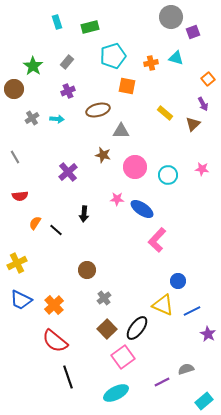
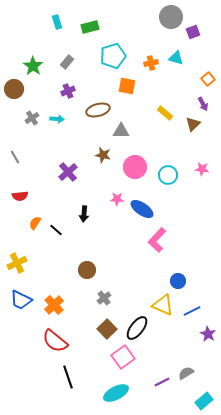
gray semicircle at (186, 369): moved 4 px down; rotated 14 degrees counterclockwise
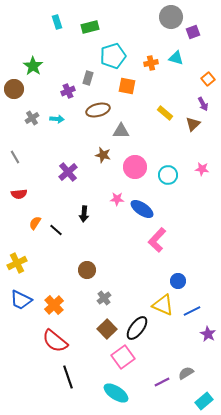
gray rectangle at (67, 62): moved 21 px right, 16 px down; rotated 24 degrees counterclockwise
red semicircle at (20, 196): moved 1 px left, 2 px up
cyan ellipse at (116, 393): rotated 60 degrees clockwise
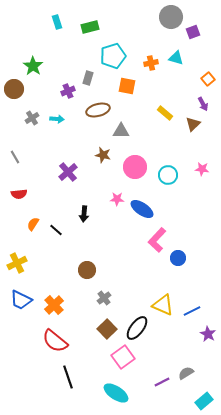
orange semicircle at (35, 223): moved 2 px left, 1 px down
blue circle at (178, 281): moved 23 px up
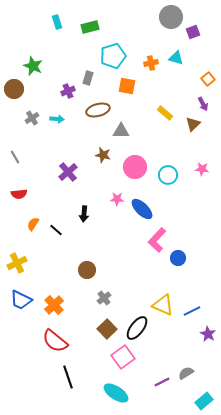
green star at (33, 66): rotated 12 degrees counterclockwise
blue ellipse at (142, 209): rotated 10 degrees clockwise
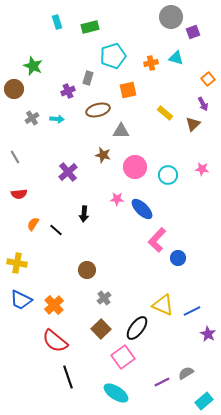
orange square at (127, 86): moved 1 px right, 4 px down; rotated 24 degrees counterclockwise
yellow cross at (17, 263): rotated 36 degrees clockwise
brown square at (107, 329): moved 6 px left
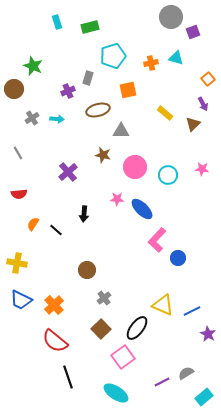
gray line at (15, 157): moved 3 px right, 4 px up
cyan rectangle at (204, 401): moved 4 px up
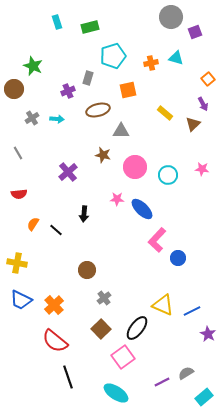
purple square at (193, 32): moved 2 px right
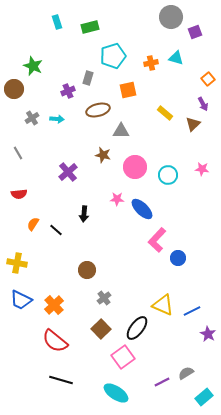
black line at (68, 377): moved 7 px left, 3 px down; rotated 55 degrees counterclockwise
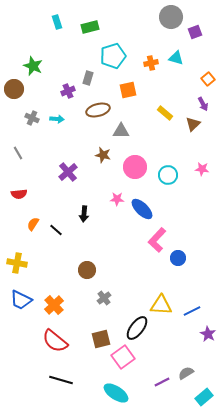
gray cross at (32, 118): rotated 32 degrees counterclockwise
yellow triangle at (163, 305): moved 2 px left; rotated 20 degrees counterclockwise
brown square at (101, 329): moved 10 px down; rotated 30 degrees clockwise
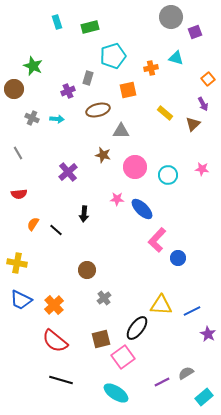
orange cross at (151, 63): moved 5 px down
